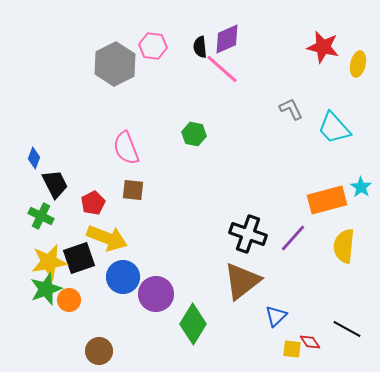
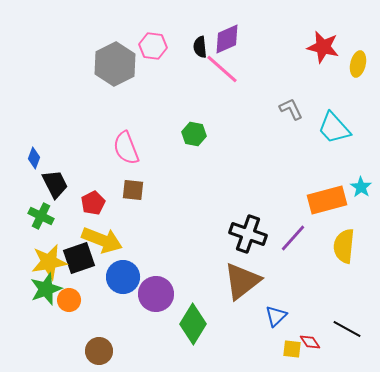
yellow arrow: moved 5 px left, 2 px down
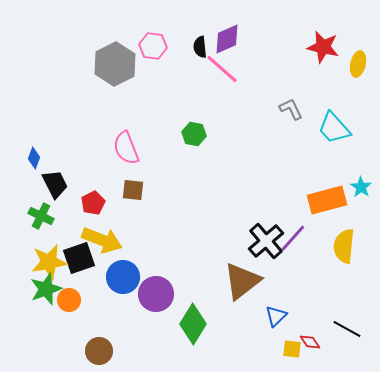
black cross: moved 18 px right, 7 px down; rotated 30 degrees clockwise
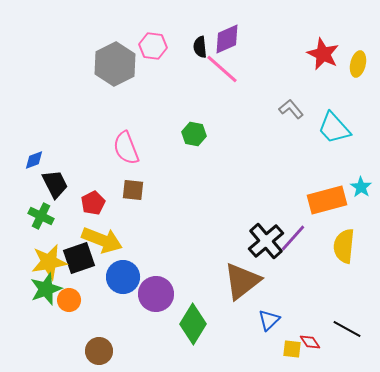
red star: moved 7 px down; rotated 12 degrees clockwise
gray L-shape: rotated 15 degrees counterclockwise
blue diamond: moved 2 px down; rotated 50 degrees clockwise
blue triangle: moved 7 px left, 4 px down
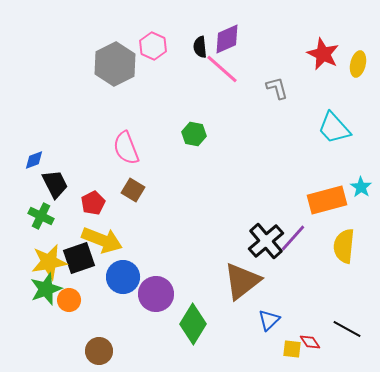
pink hexagon: rotated 16 degrees clockwise
gray L-shape: moved 14 px left, 21 px up; rotated 25 degrees clockwise
brown square: rotated 25 degrees clockwise
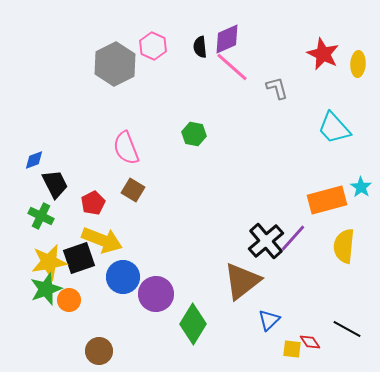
yellow ellipse: rotated 10 degrees counterclockwise
pink line: moved 10 px right, 2 px up
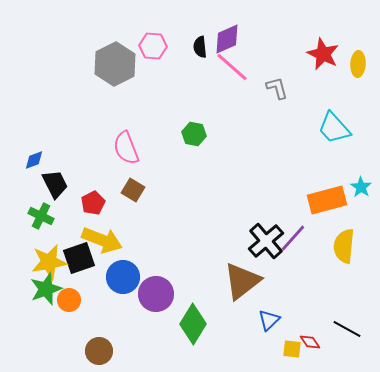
pink hexagon: rotated 20 degrees counterclockwise
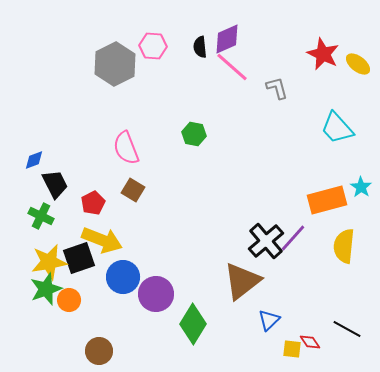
yellow ellipse: rotated 55 degrees counterclockwise
cyan trapezoid: moved 3 px right
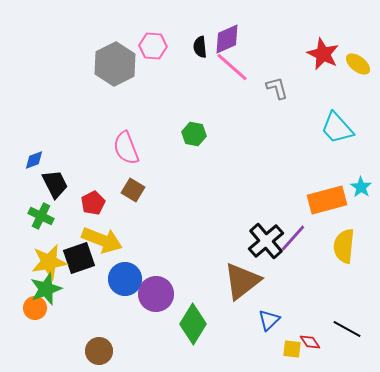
blue circle: moved 2 px right, 2 px down
orange circle: moved 34 px left, 8 px down
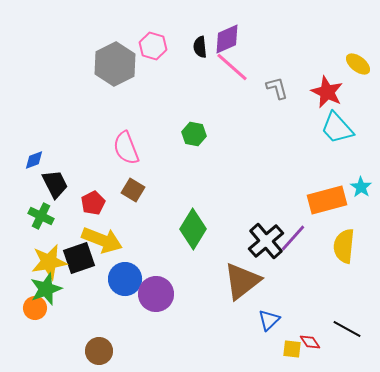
pink hexagon: rotated 12 degrees clockwise
red star: moved 4 px right, 38 px down
green diamond: moved 95 px up
